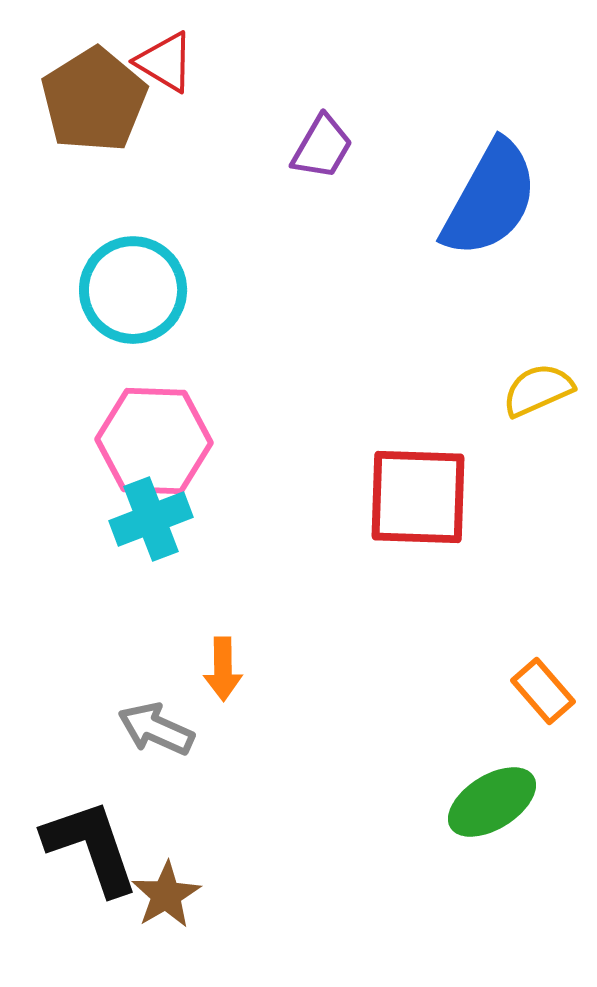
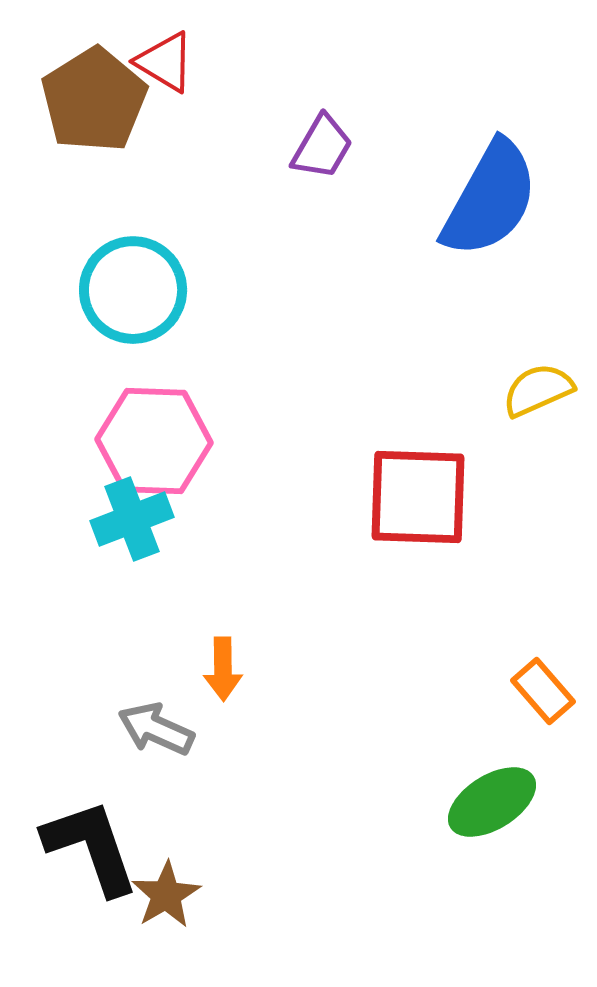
cyan cross: moved 19 px left
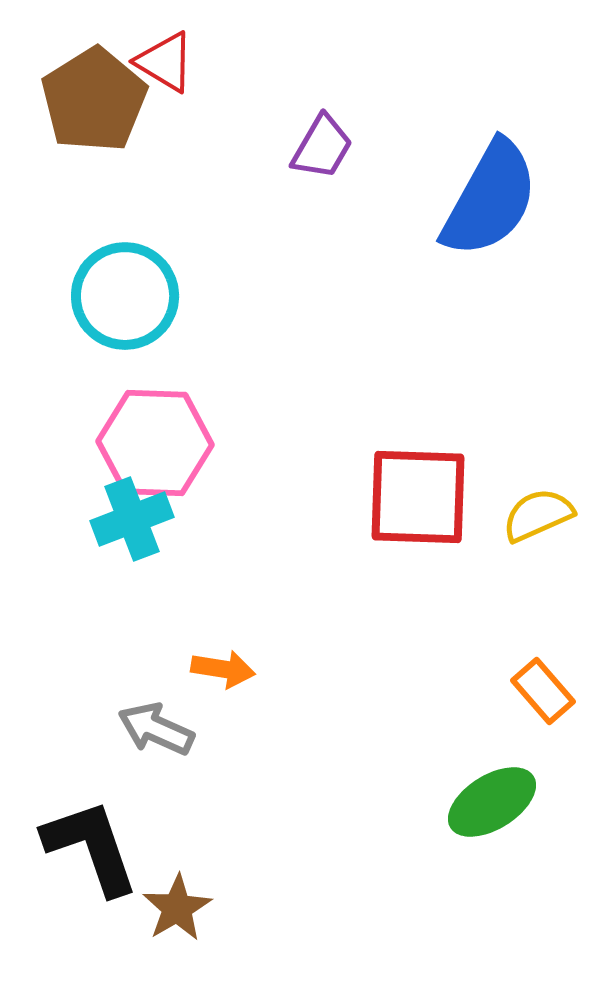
cyan circle: moved 8 px left, 6 px down
yellow semicircle: moved 125 px down
pink hexagon: moved 1 px right, 2 px down
orange arrow: rotated 80 degrees counterclockwise
brown star: moved 11 px right, 13 px down
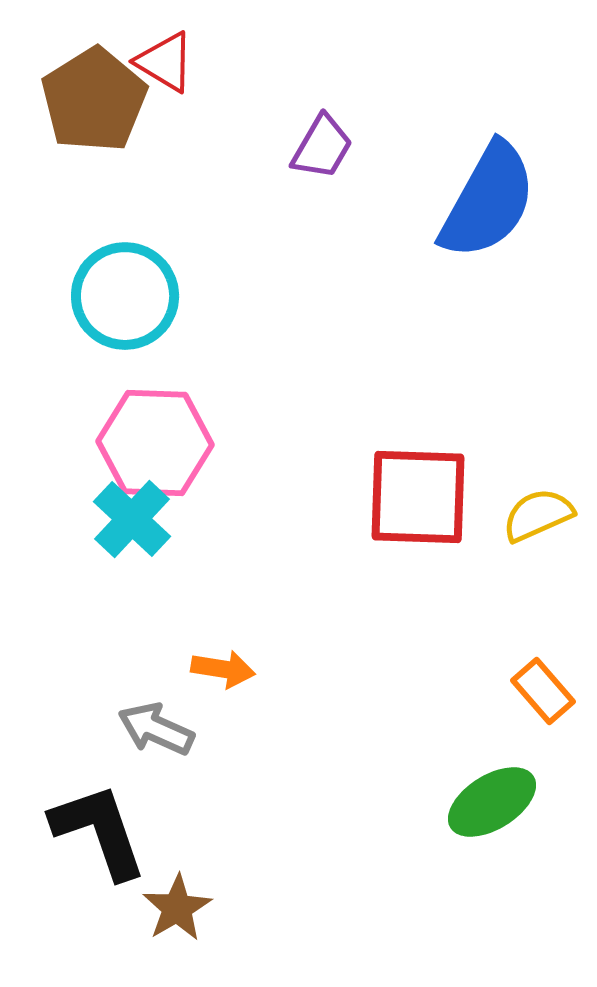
blue semicircle: moved 2 px left, 2 px down
cyan cross: rotated 26 degrees counterclockwise
black L-shape: moved 8 px right, 16 px up
